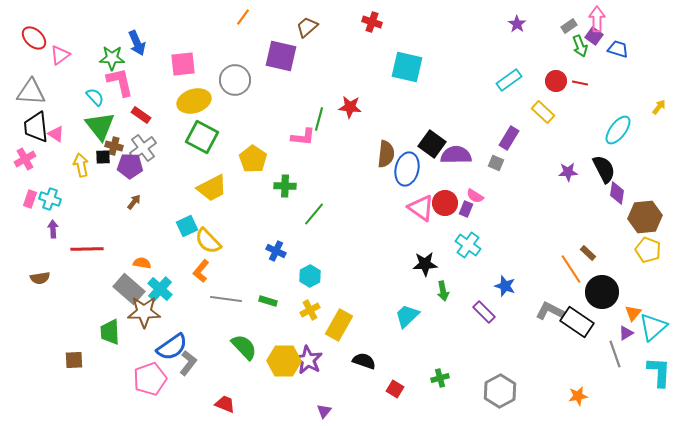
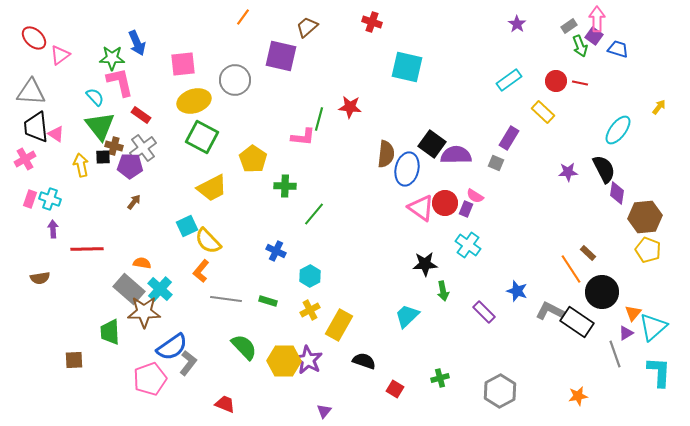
blue star at (505, 286): moved 12 px right, 5 px down
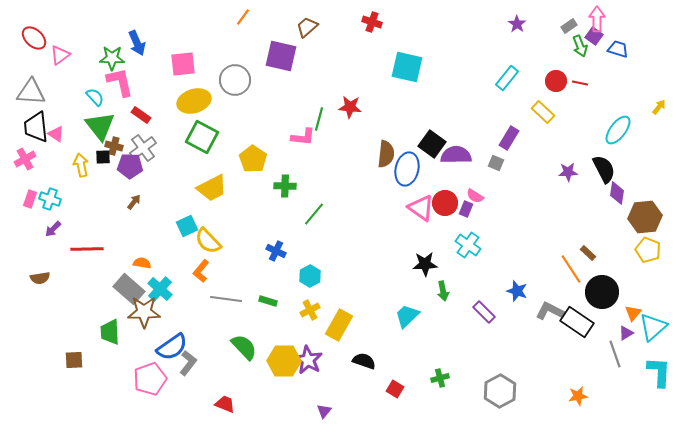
cyan rectangle at (509, 80): moved 2 px left, 2 px up; rotated 15 degrees counterclockwise
purple arrow at (53, 229): rotated 132 degrees counterclockwise
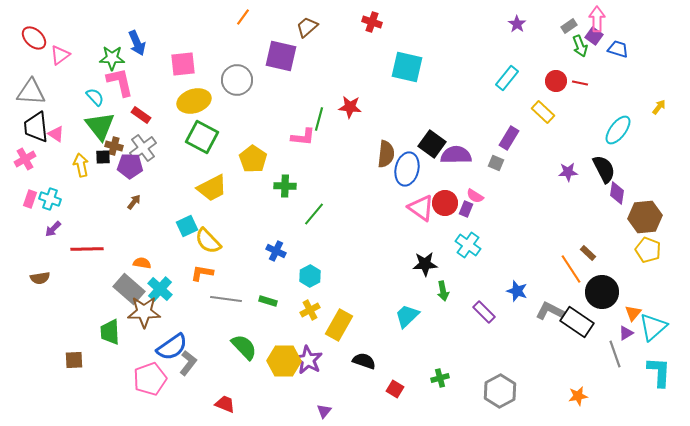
gray circle at (235, 80): moved 2 px right
orange L-shape at (201, 271): moved 1 px right, 2 px down; rotated 60 degrees clockwise
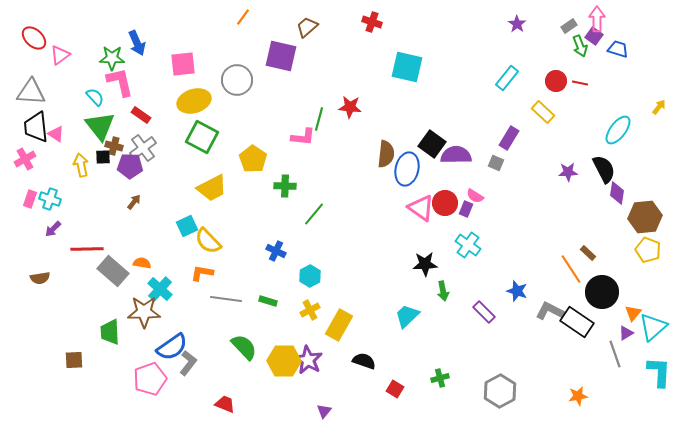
gray rectangle at (129, 289): moved 16 px left, 18 px up
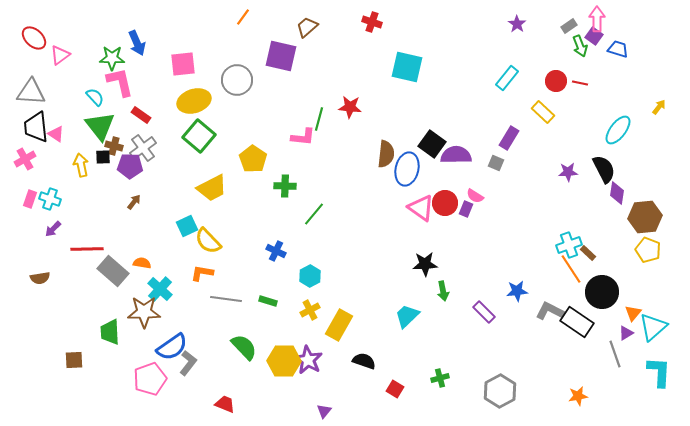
green square at (202, 137): moved 3 px left, 1 px up; rotated 12 degrees clockwise
cyan cross at (468, 245): moved 101 px right; rotated 35 degrees clockwise
blue star at (517, 291): rotated 25 degrees counterclockwise
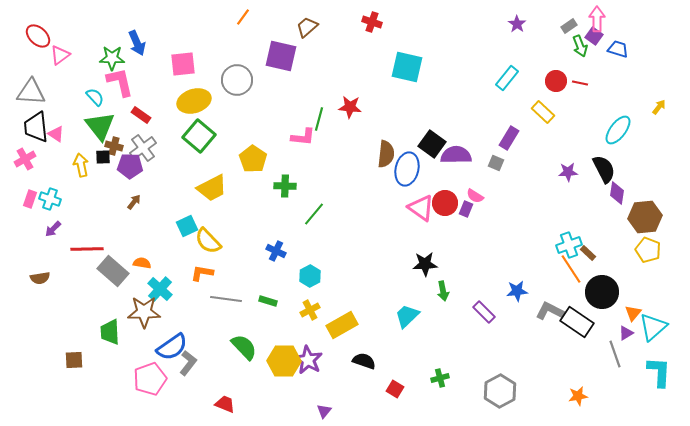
red ellipse at (34, 38): moved 4 px right, 2 px up
yellow rectangle at (339, 325): moved 3 px right; rotated 32 degrees clockwise
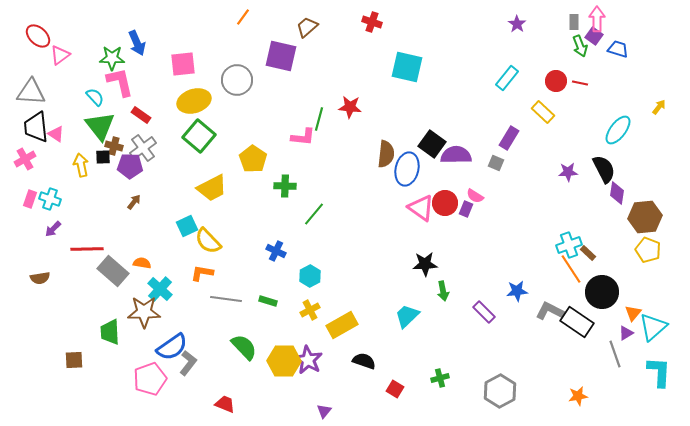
gray rectangle at (569, 26): moved 5 px right, 4 px up; rotated 56 degrees counterclockwise
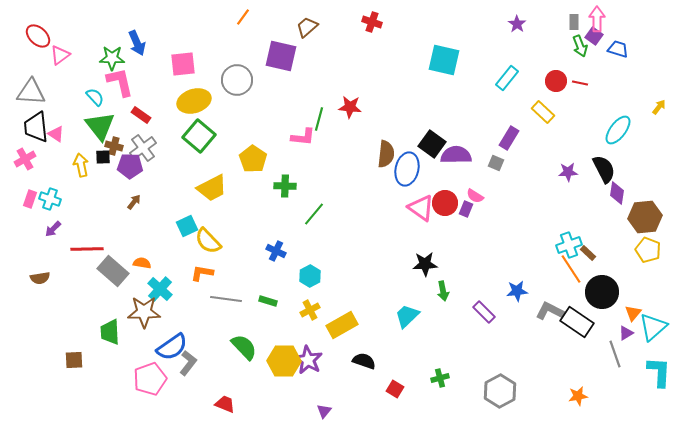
cyan square at (407, 67): moved 37 px right, 7 px up
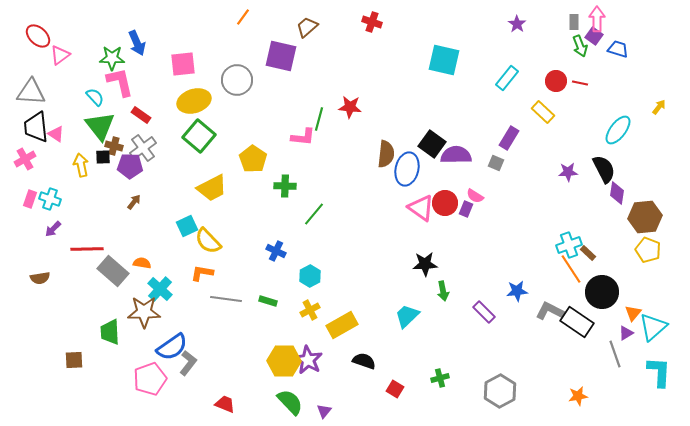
green semicircle at (244, 347): moved 46 px right, 55 px down
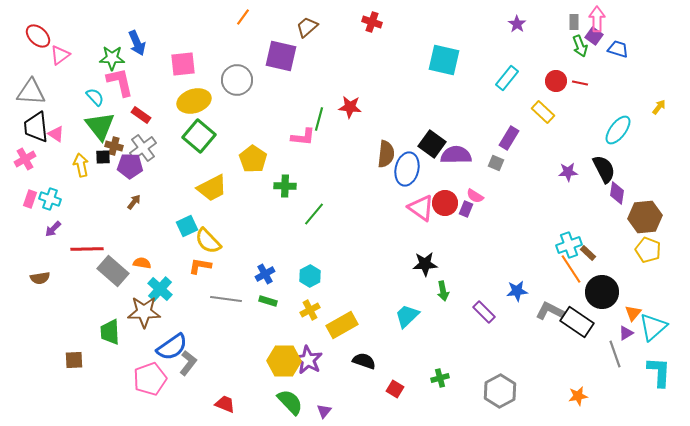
blue cross at (276, 251): moved 11 px left, 23 px down; rotated 36 degrees clockwise
orange L-shape at (202, 273): moved 2 px left, 7 px up
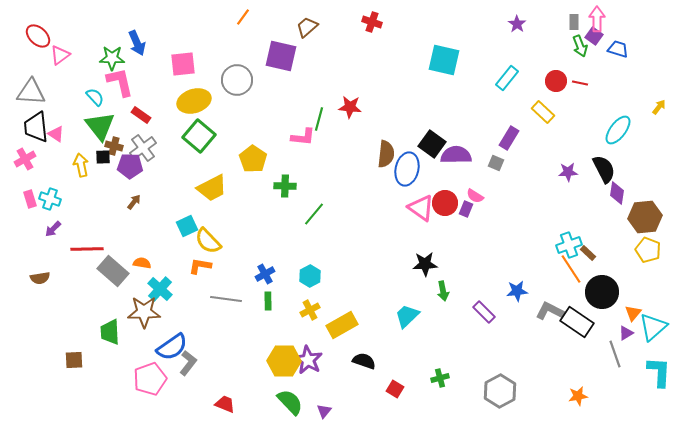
pink rectangle at (30, 199): rotated 36 degrees counterclockwise
green rectangle at (268, 301): rotated 72 degrees clockwise
